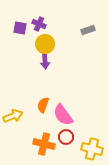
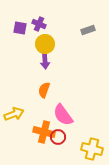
orange semicircle: moved 1 px right, 15 px up
yellow arrow: moved 1 px right, 2 px up
red circle: moved 8 px left
orange cross: moved 12 px up
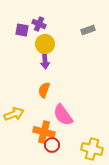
purple square: moved 2 px right, 2 px down
red circle: moved 6 px left, 8 px down
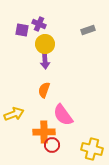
orange cross: rotated 15 degrees counterclockwise
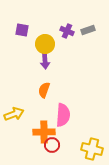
purple cross: moved 28 px right, 7 px down
pink semicircle: rotated 140 degrees counterclockwise
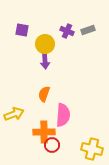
orange semicircle: moved 4 px down
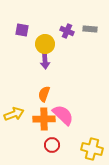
gray rectangle: moved 2 px right, 1 px up; rotated 24 degrees clockwise
pink semicircle: rotated 50 degrees counterclockwise
orange cross: moved 13 px up
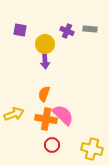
purple square: moved 2 px left
orange cross: moved 2 px right; rotated 10 degrees clockwise
